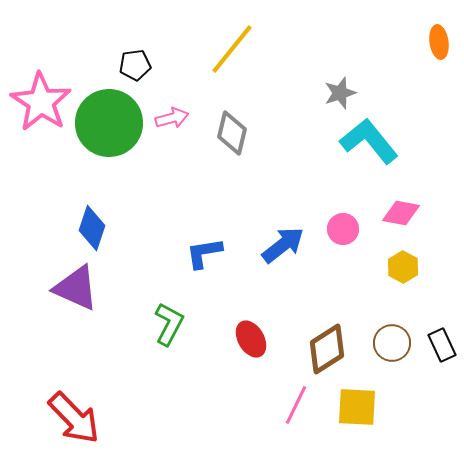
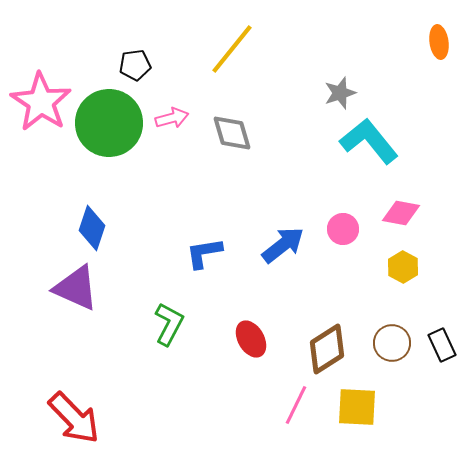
gray diamond: rotated 30 degrees counterclockwise
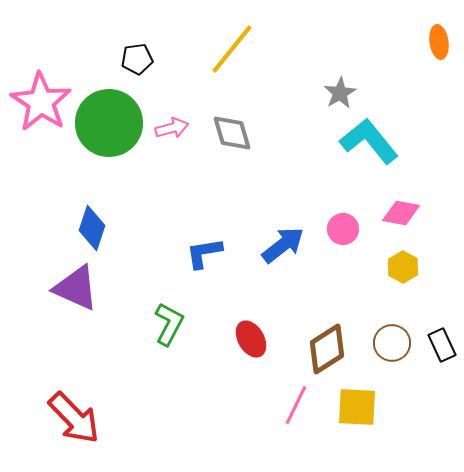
black pentagon: moved 2 px right, 6 px up
gray star: rotated 12 degrees counterclockwise
pink arrow: moved 10 px down
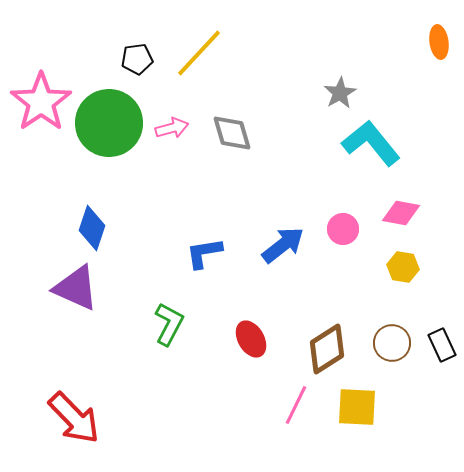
yellow line: moved 33 px left, 4 px down; rotated 4 degrees clockwise
pink star: rotated 4 degrees clockwise
cyan L-shape: moved 2 px right, 2 px down
yellow hexagon: rotated 20 degrees counterclockwise
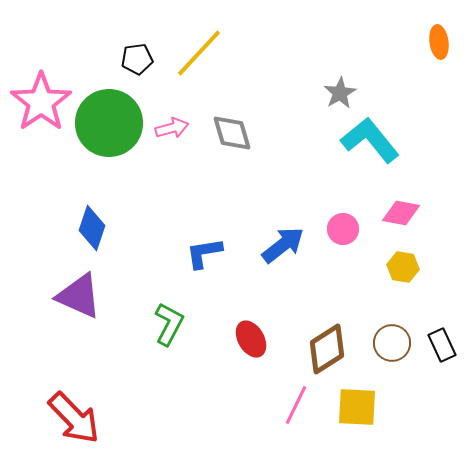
cyan L-shape: moved 1 px left, 3 px up
purple triangle: moved 3 px right, 8 px down
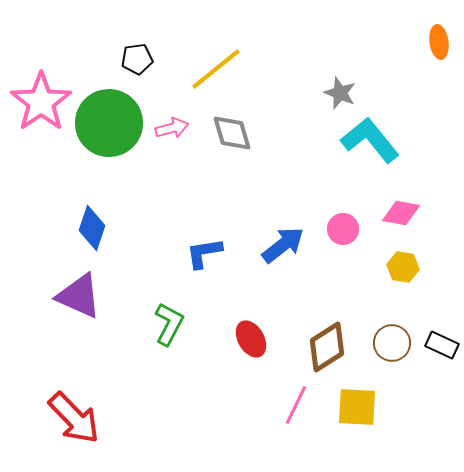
yellow line: moved 17 px right, 16 px down; rotated 8 degrees clockwise
gray star: rotated 20 degrees counterclockwise
black rectangle: rotated 40 degrees counterclockwise
brown diamond: moved 2 px up
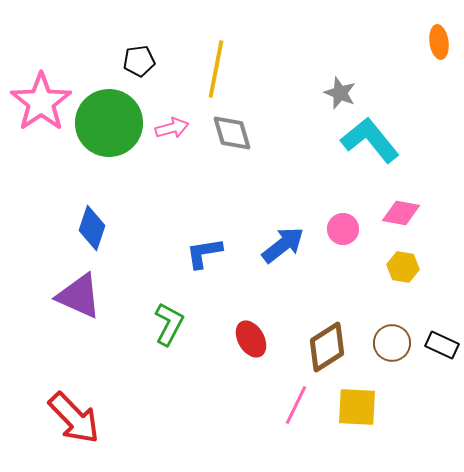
black pentagon: moved 2 px right, 2 px down
yellow line: rotated 40 degrees counterclockwise
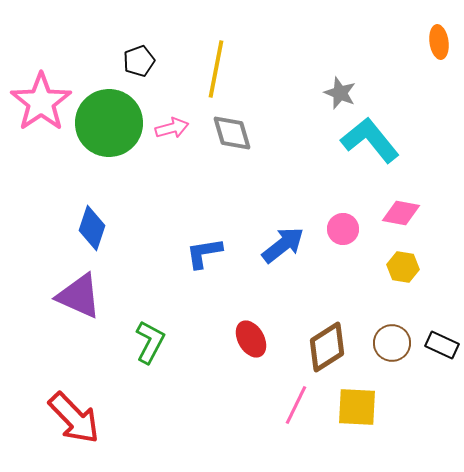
black pentagon: rotated 12 degrees counterclockwise
green L-shape: moved 19 px left, 18 px down
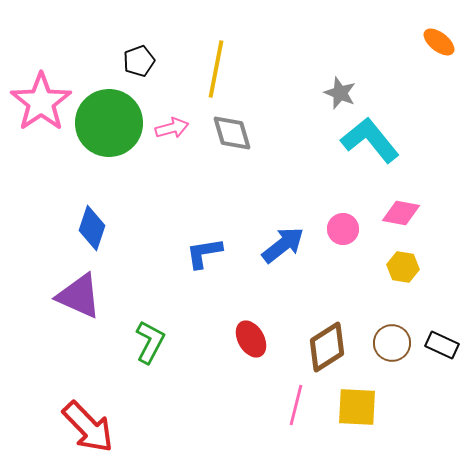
orange ellipse: rotated 44 degrees counterclockwise
pink line: rotated 12 degrees counterclockwise
red arrow: moved 14 px right, 9 px down
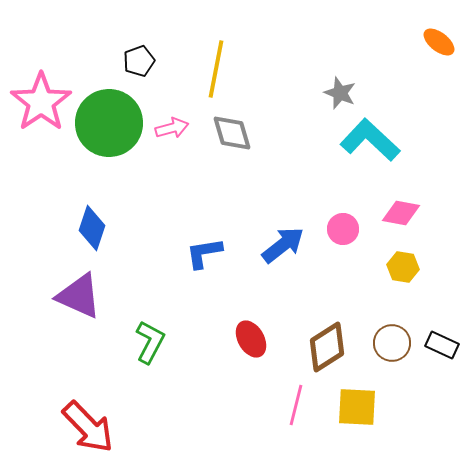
cyan L-shape: rotated 8 degrees counterclockwise
